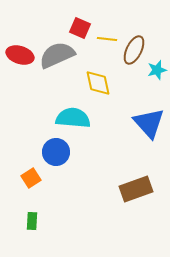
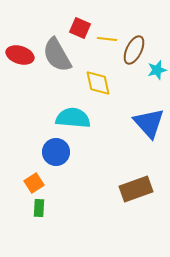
gray semicircle: rotated 96 degrees counterclockwise
orange square: moved 3 px right, 5 px down
green rectangle: moved 7 px right, 13 px up
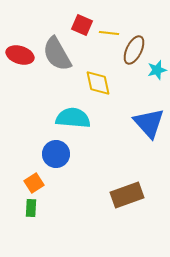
red square: moved 2 px right, 3 px up
yellow line: moved 2 px right, 6 px up
gray semicircle: moved 1 px up
blue circle: moved 2 px down
brown rectangle: moved 9 px left, 6 px down
green rectangle: moved 8 px left
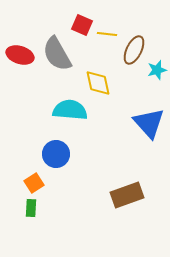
yellow line: moved 2 px left, 1 px down
cyan semicircle: moved 3 px left, 8 px up
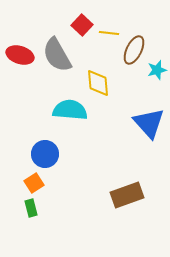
red square: rotated 20 degrees clockwise
yellow line: moved 2 px right, 1 px up
gray semicircle: moved 1 px down
yellow diamond: rotated 8 degrees clockwise
blue circle: moved 11 px left
green rectangle: rotated 18 degrees counterclockwise
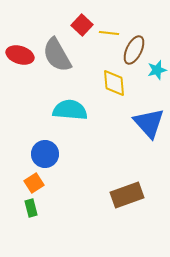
yellow diamond: moved 16 px right
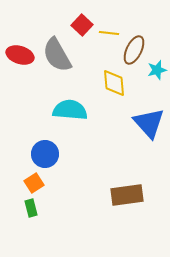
brown rectangle: rotated 12 degrees clockwise
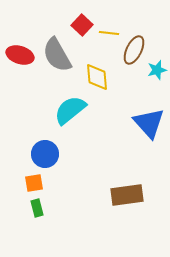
yellow diamond: moved 17 px left, 6 px up
cyan semicircle: rotated 44 degrees counterclockwise
orange square: rotated 24 degrees clockwise
green rectangle: moved 6 px right
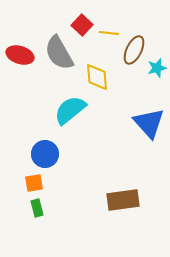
gray semicircle: moved 2 px right, 2 px up
cyan star: moved 2 px up
brown rectangle: moved 4 px left, 5 px down
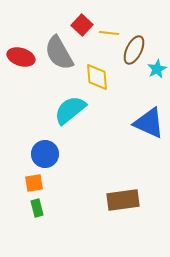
red ellipse: moved 1 px right, 2 px down
cyan star: moved 1 px down; rotated 12 degrees counterclockwise
blue triangle: rotated 24 degrees counterclockwise
